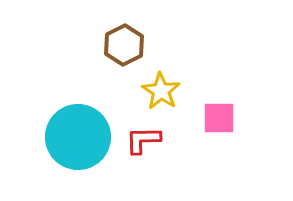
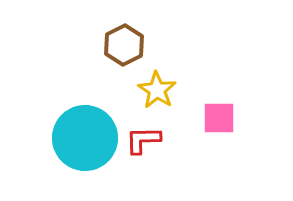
yellow star: moved 4 px left, 1 px up
cyan circle: moved 7 px right, 1 px down
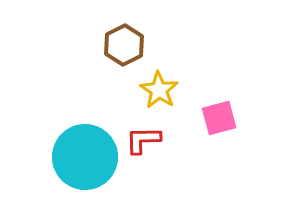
yellow star: moved 2 px right
pink square: rotated 15 degrees counterclockwise
cyan circle: moved 19 px down
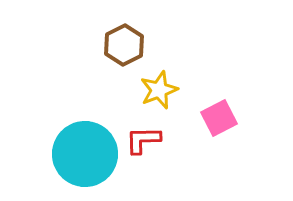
yellow star: rotated 18 degrees clockwise
pink square: rotated 12 degrees counterclockwise
cyan circle: moved 3 px up
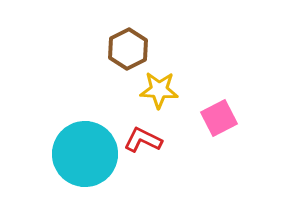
brown hexagon: moved 4 px right, 4 px down
yellow star: rotated 24 degrees clockwise
red L-shape: rotated 27 degrees clockwise
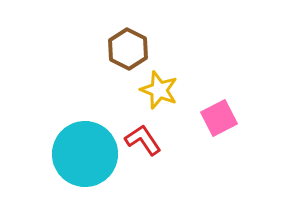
brown hexagon: rotated 6 degrees counterclockwise
yellow star: rotated 18 degrees clockwise
red L-shape: rotated 30 degrees clockwise
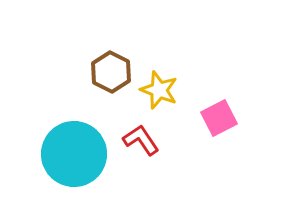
brown hexagon: moved 17 px left, 23 px down
red L-shape: moved 2 px left
cyan circle: moved 11 px left
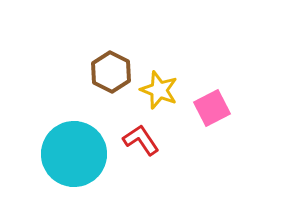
pink square: moved 7 px left, 10 px up
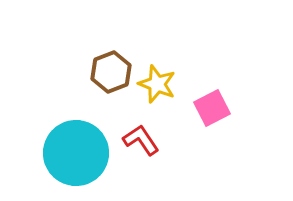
brown hexagon: rotated 12 degrees clockwise
yellow star: moved 2 px left, 6 px up
cyan circle: moved 2 px right, 1 px up
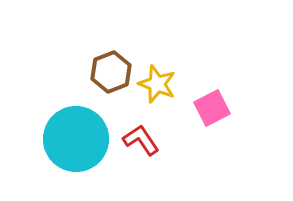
cyan circle: moved 14 px up
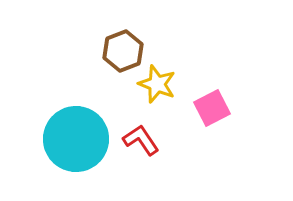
brown hexagon: moved 12 px right, 21 px up
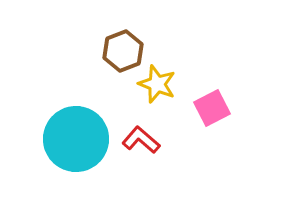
red L-shape: rotated 15 degrees counterclockwise
